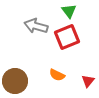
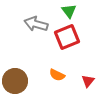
gray arrow: moved 2 px up
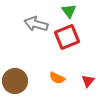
orange semicircle: moved 3 px down
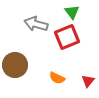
green triangle: moved 3 px right, 1 px down
brown circle: moved 16 px up
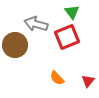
brown circle: moved 20 px up
orange semicircle: rotated 21 degrees clockwise
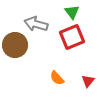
red square: moved 5 px right
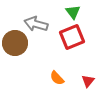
green triangle: moved 1 px right
brown circle: moved 2 px up
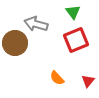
red square: moved 4 px right, 3 px down
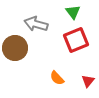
brown circle: moved 5 px down
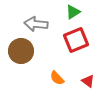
green triangle: rotated 35 degrees clockwise
gray arrow: rotated 10 degrees counterclockwise
brown circle: moved 6 px right, 3 px down
red triangle: rotated 32 degrees counterclockwise
